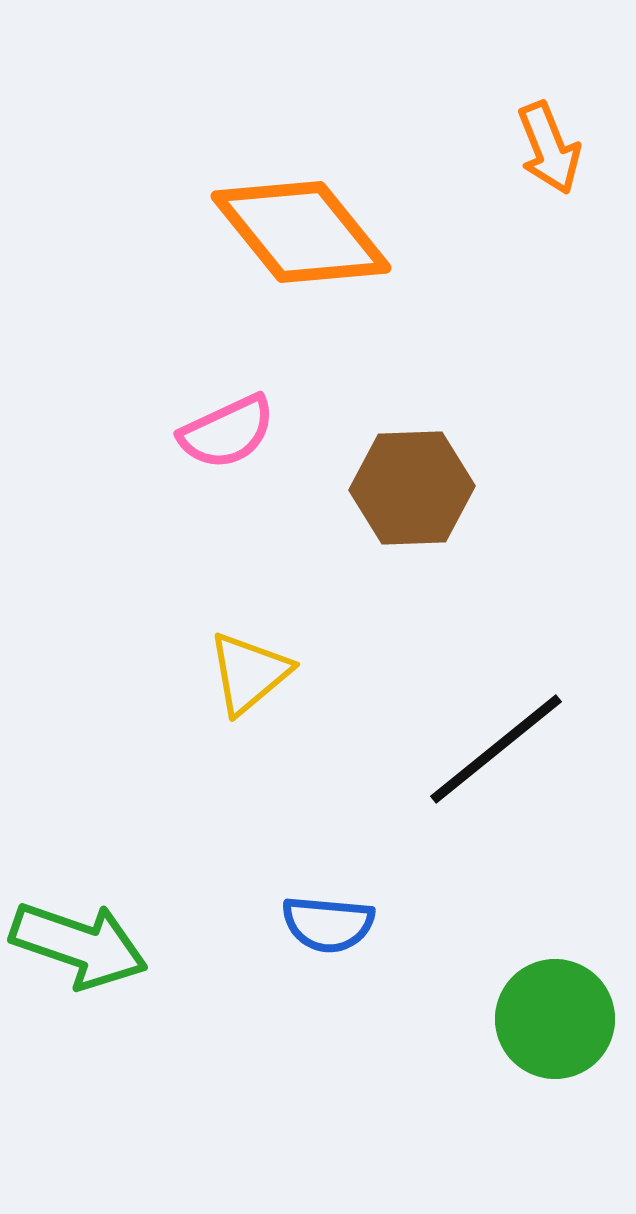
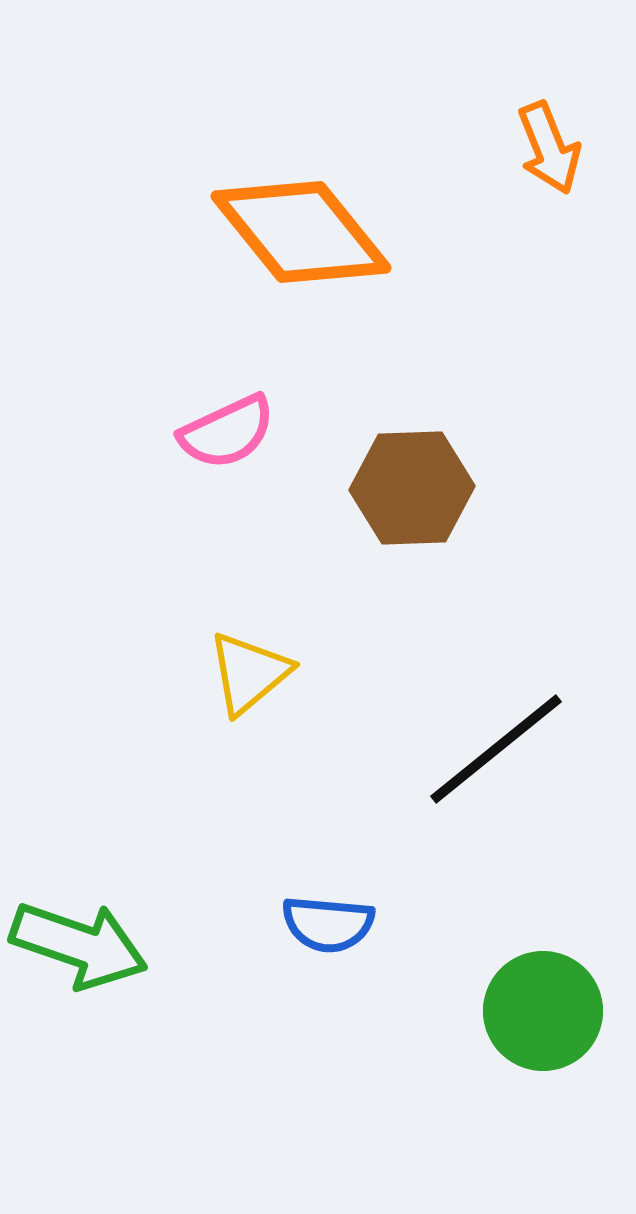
green circle: moved 12 px left, 8 px up
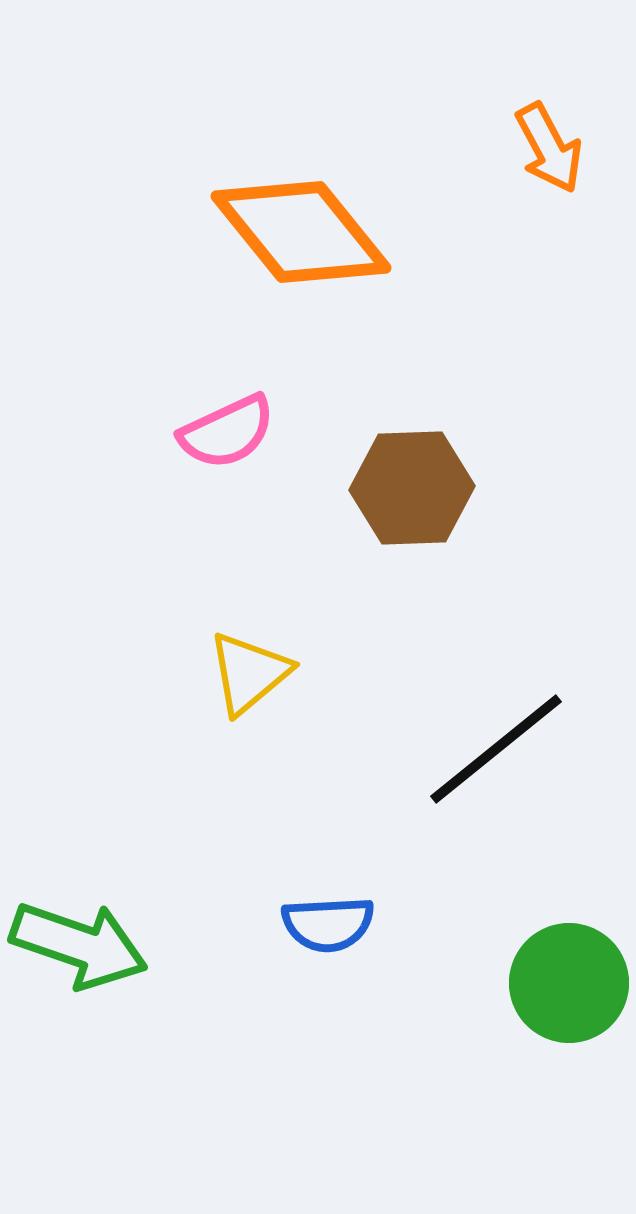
orange arrow: rotated 6 degrees counterclockwise
blue semicircle: rotated 8 degrees counterclockwise
green circle: moved 26 px right, 28 px up
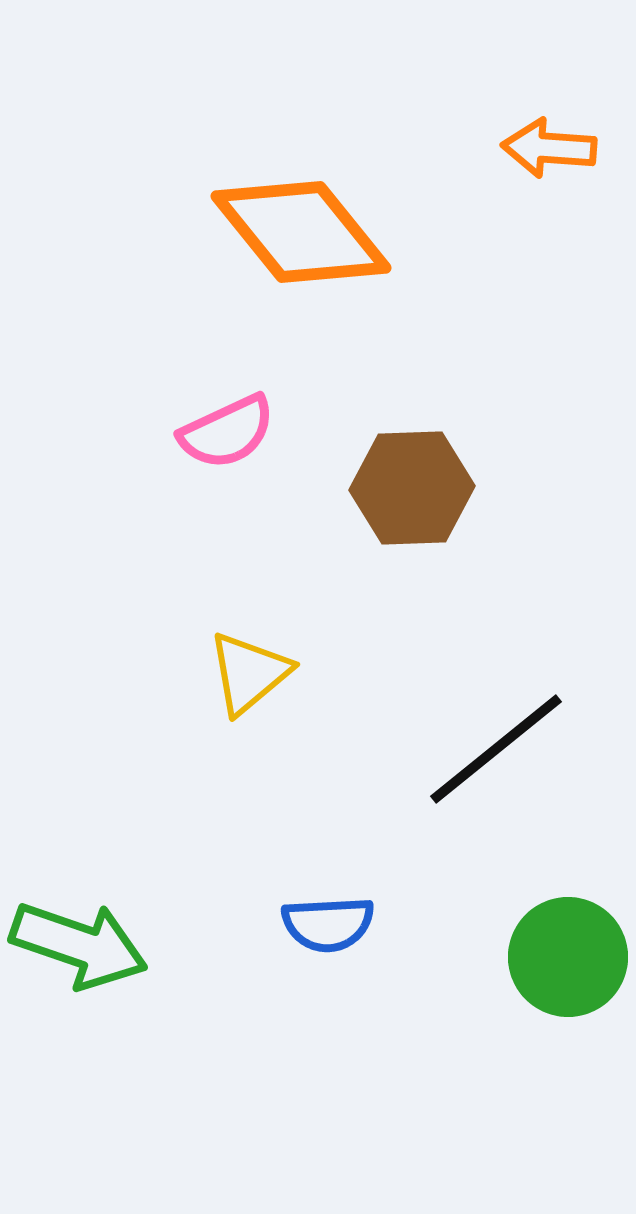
orange arrow: rotated 122 degrees clockwise
green circle: moved 1 px left, 26 px up
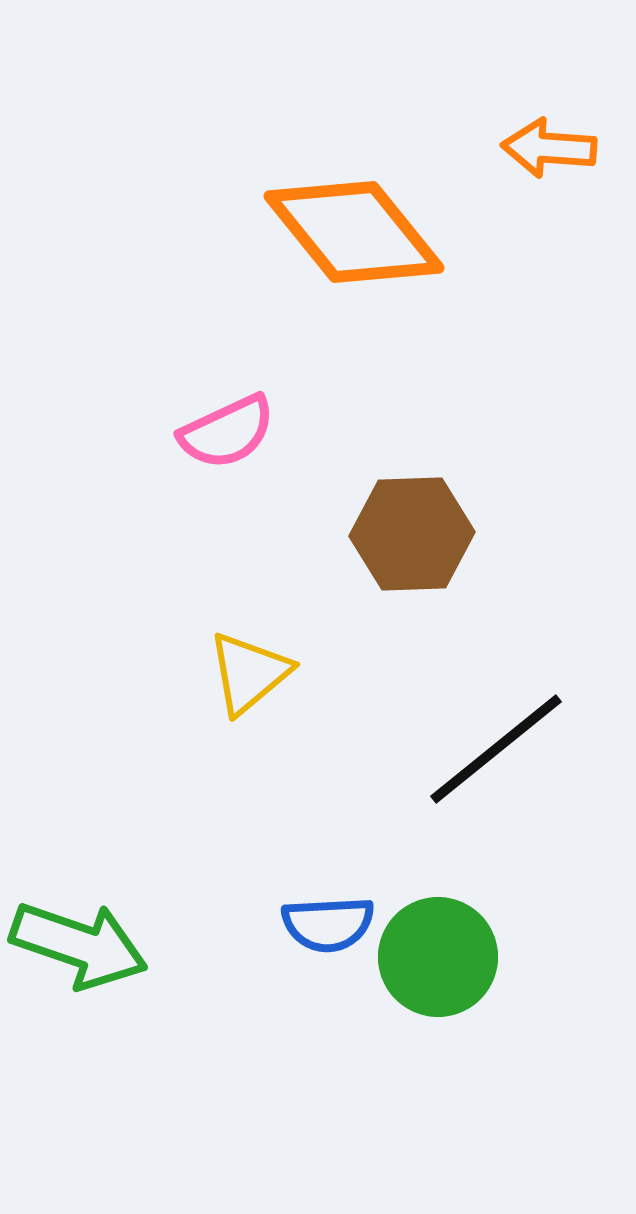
orange diamond: moved 53 px right
brown hexagon: moved 46 px down
green circle: moved 130 px left
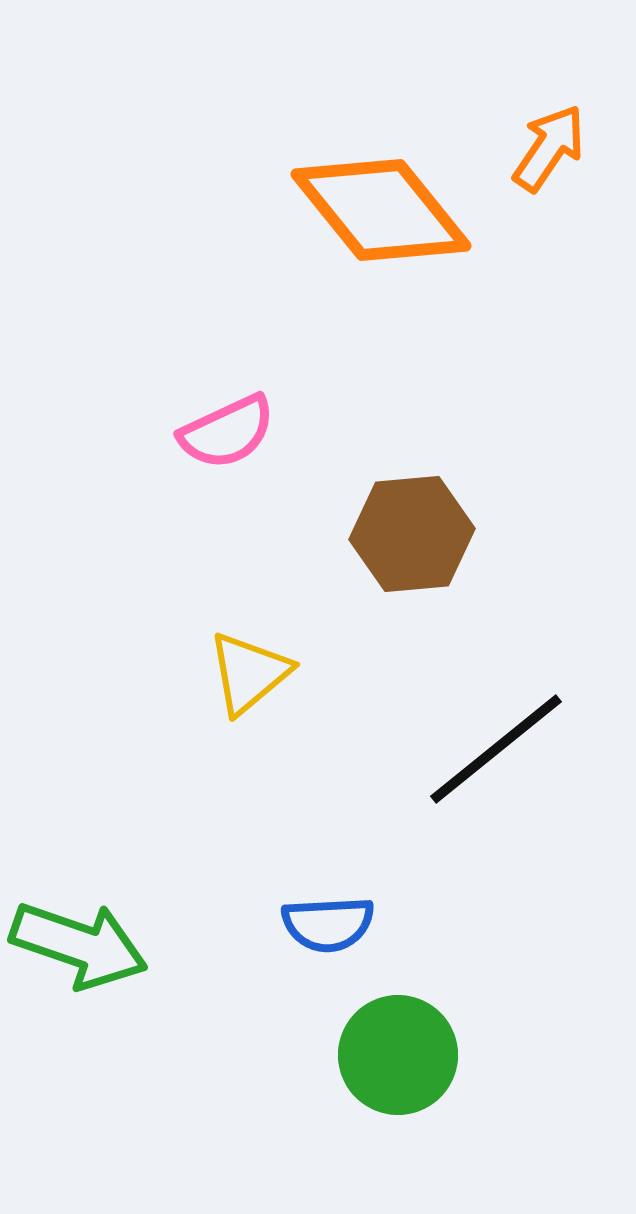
orange arrow: rotated 120 degrees clockwise
orange diamond: moved 27 px right, 22 px up
brown hexagon: rotated 3 degrees counterclockwise
green circle: moved 40 px left, 98 px down
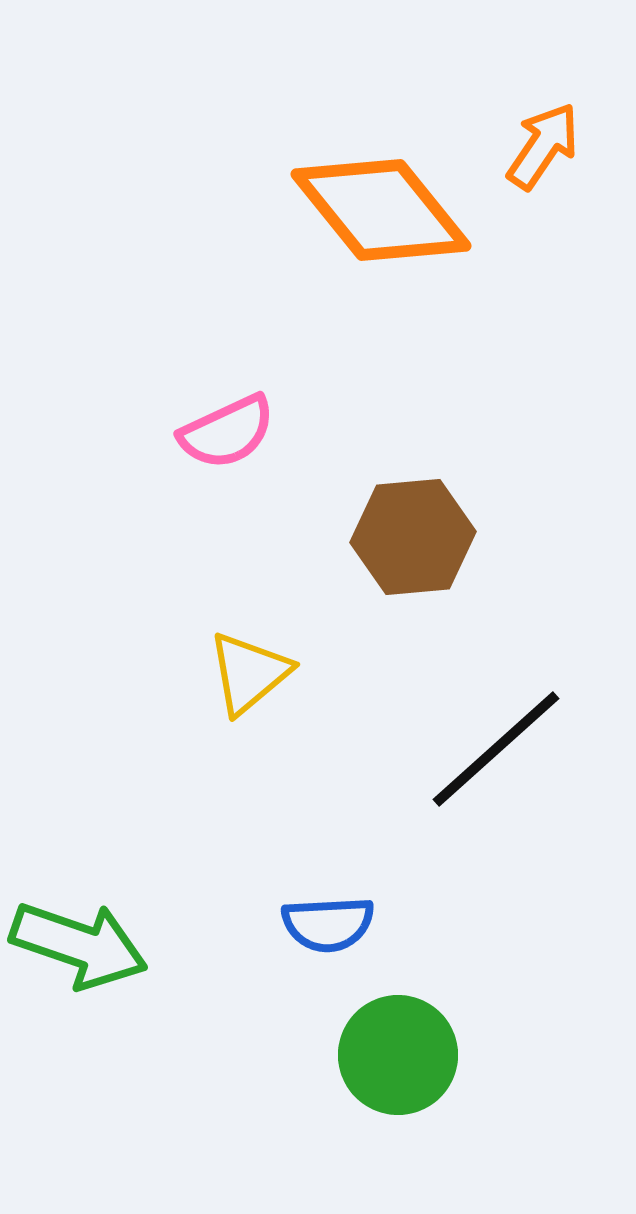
orange arrow: moved 6 px left, 2 px up
brown hexagon: moved 1 px right, 3 px down
black line: rotated 3 degrees counterclockwise
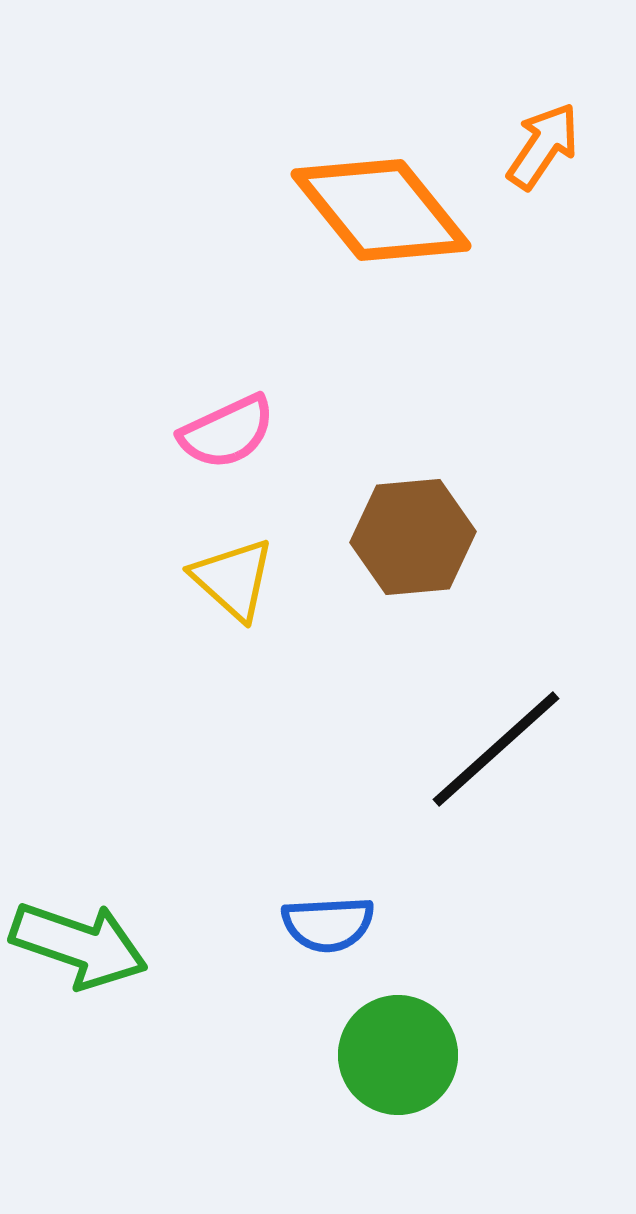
yellow triangle: moved 16 px left, 94 px up; rotated 38 degrees counterclockwise
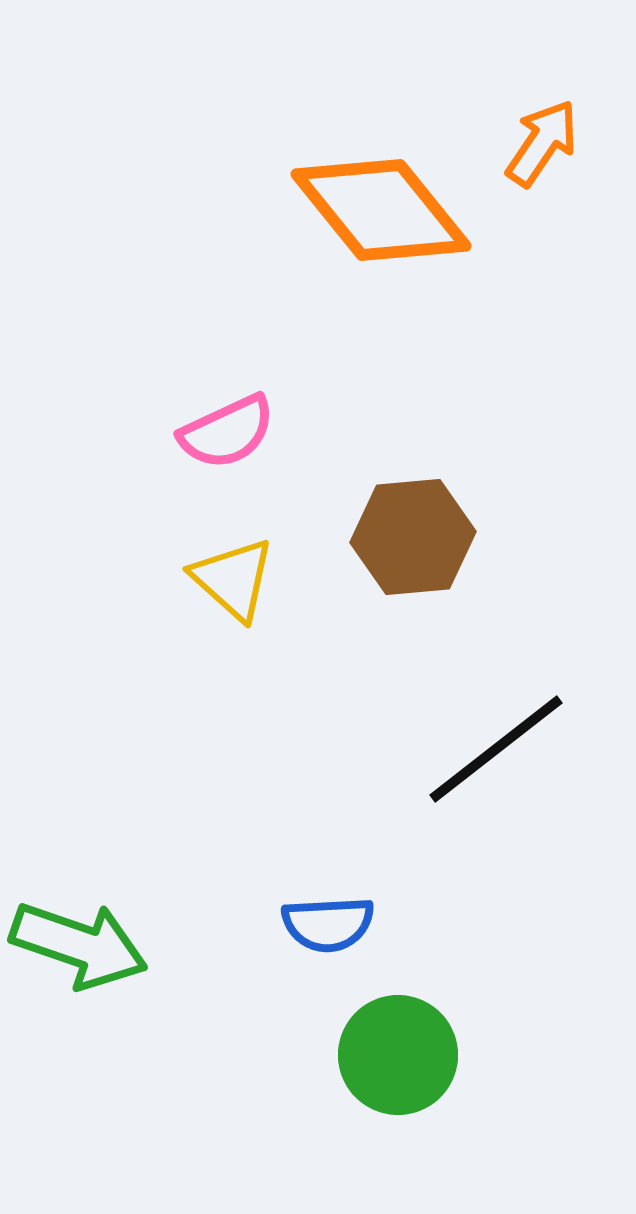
orange arrow: moved 1 px left, 3 px up
black line: rotated 4 degrees clockwise
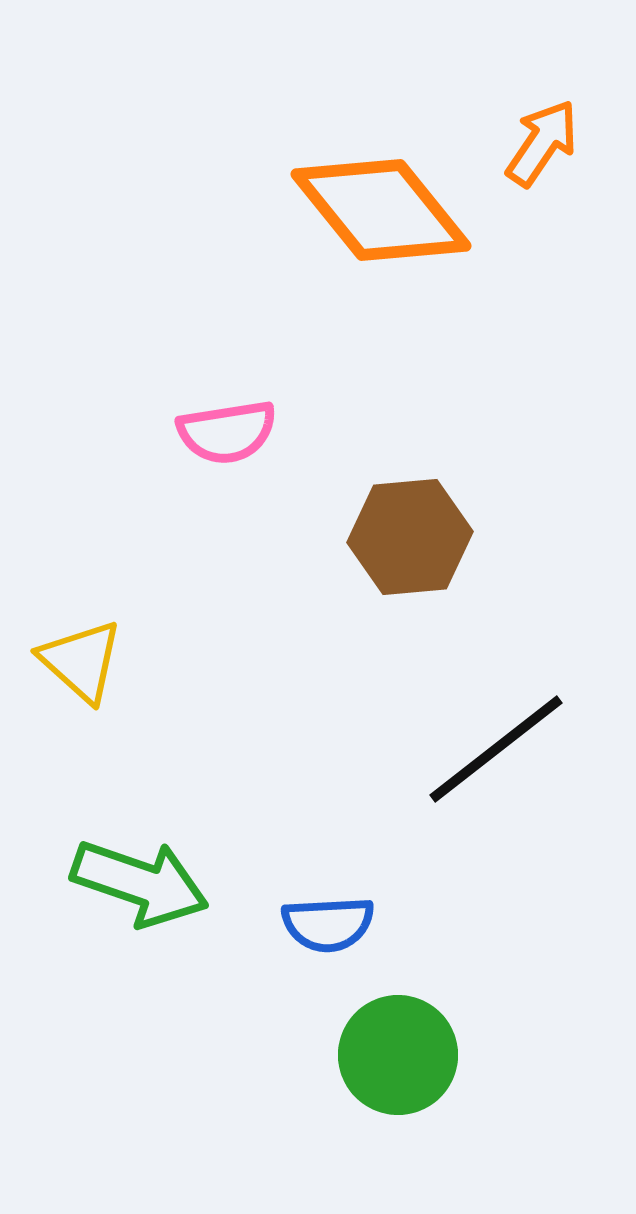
pink semicircle: rotated 16 degrees clockwise
brown hexagon: moved 3 px left
yellow triangle: moved 152 px left, 82 px down
green arrow: moved 61 px right, 62 px up
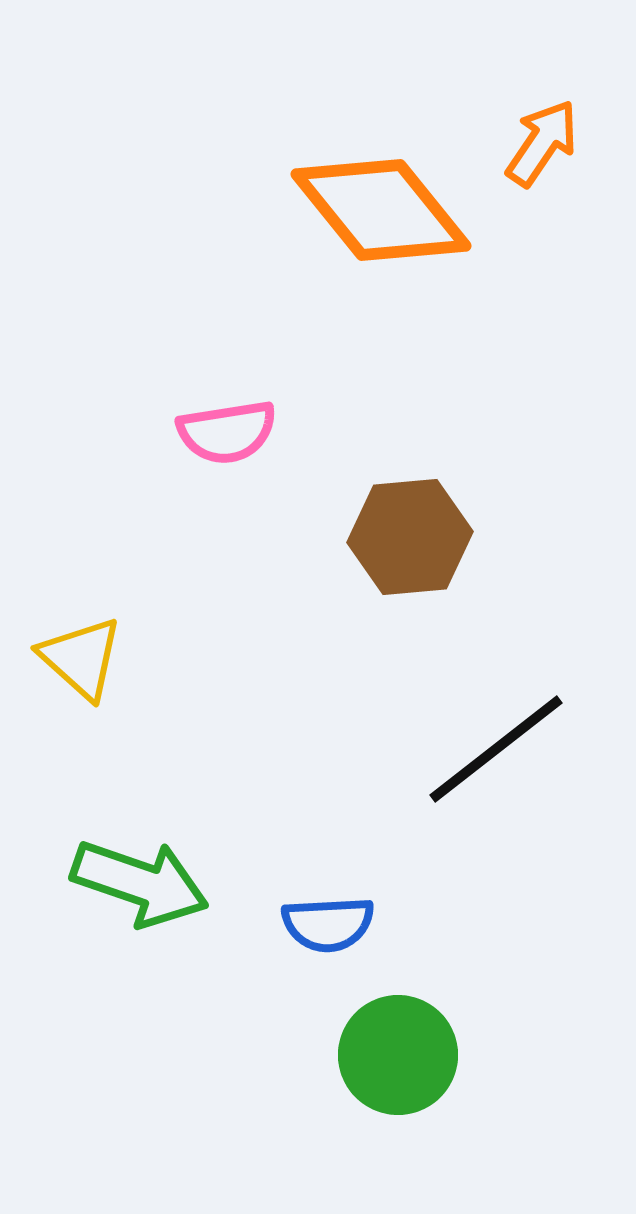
yellow triangle: moved 3 px up
